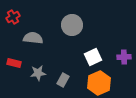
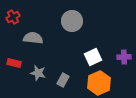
gray circle: moved 4 px up
gray star: rotated 21 degrees clockwise
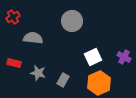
purple cross: rotated 32 degrees clockwise
